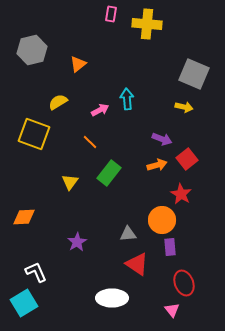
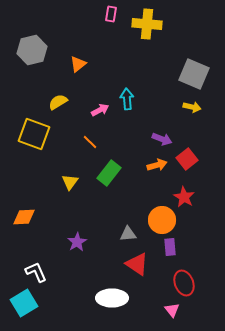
yellow arrow: moved 8 px right
red star: moved 3 px right, 3 px down
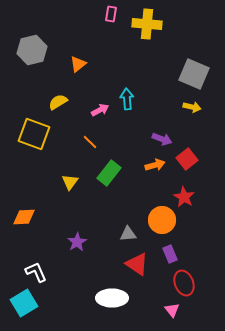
orange arrow: moved 2 px left
purple rectangle: moved 7 px down; rotated 18 degrees counterclockwise
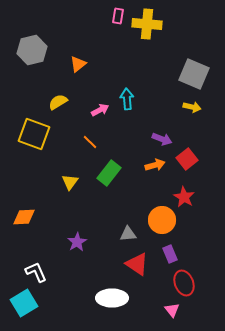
pink rectangle: moved 7 px right, 2 px down
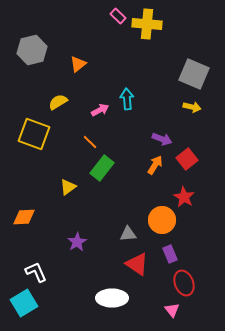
pink rectangle: rotated 56 degrees counterclockwise
orange arrow: rotated 42 degrees counterclockwise
green rectangle: moved 7 px left, 5 px up
yellow triangle: moved 2 px left, 5 px down; rotated 18 degrees clockwise
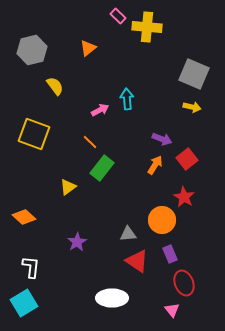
yellow cross: moved 3 px down
orange triangle: moved 10 px right, 16 px up
yellow semicircle: moved 3 px left, 16 px up; rotated 84 degrees clockwise
orange diamond: rotated 45 degrees clockwise
red triangle: moved 3 px up
white L-shape: moved 5 px left, 5 px up; rotated 30 degrees clockwise
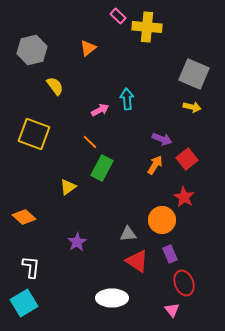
green rectangle: rotated 10 degrees counterclockwise
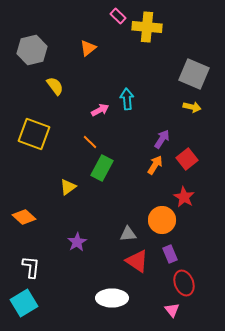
purple arrow: rotated 78 degrees counterclockwise
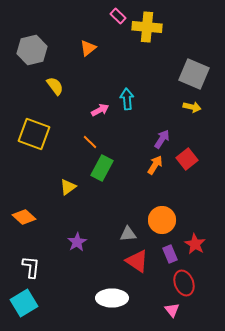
red star: moved 11 px right, 47 px down
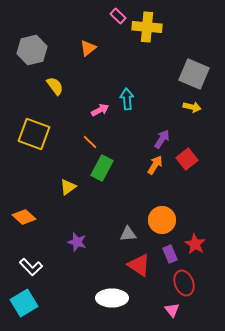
purple star: rotated 24 degrees counterclockwise
red triangle: moved 2 px right, 4 px down
white L-shape: rotated 130 degrees clockwise
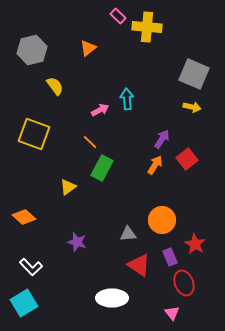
purple rectangle: moved 3 px down
pink triangle: moved 3 px down
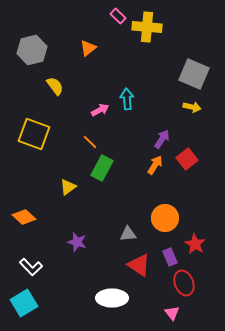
orange circle: moved 3 px right, 2 px up
